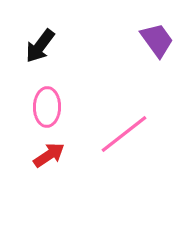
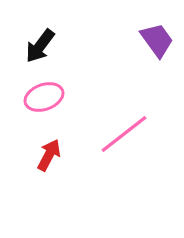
pink ellipse: moved 3 px left, 10 px up; rotated 69 degrees clockwise
red arrow: rotated 28 degrees counterclockwise
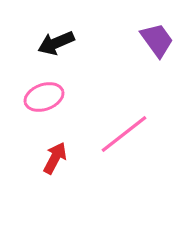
black arrow: moved 16 px right, 3 px up; rotated 30 degrees clockwise
red arrow: moved 6 px right, 3 px down
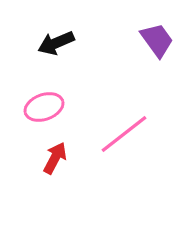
pink ellipse: moved 10 px down
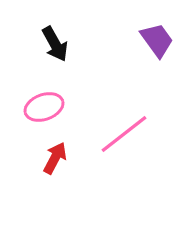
black arrow: moved 1 px left, 1 px down; rotated 96 degrees counterclockwise
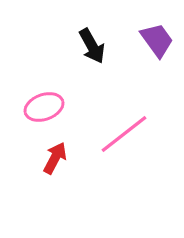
black arrow: moved 37 px right, 2 px down
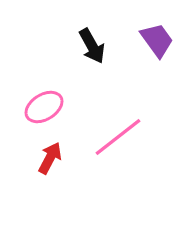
pink ellipse: rotated 12 degrees counterclockwise
pink line: moved 6 px left, 3 px down
red arrow: moved 5 px left
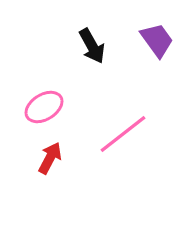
pink line: moved 5 px right, 3 px up
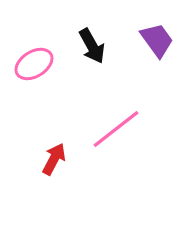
pink ellipse: moved 10 px left, 43 px up
pink line: moved 7 px left, 5 px up
red arrow: moved 4 px right, 1 px down
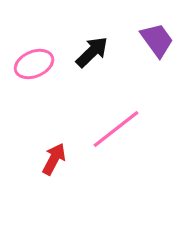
black arrow: moved 6 px down; rotated 105 degrees counterclockwise
pink ellipse: rotated 9 degrees clockwise
